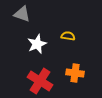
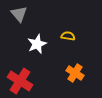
gray triangle: moved 3 px left; rotated 30 degrees clockwise
orange cross: rotated 24 degrees clockwise
red cross: moved 20 px left
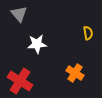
yellow semicircle: moved 20 px right, 3 px up; rotated 72 degrees clockwise
white star: rotated 18 degrees clockwise
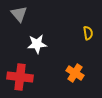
red cross: moved 4 px up; rotated 25 degrees counterclockwise
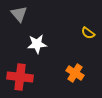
yellow semicircle: rotated 136 degrees clockwise
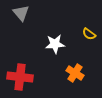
gray triangle: moved 2 px right, 1 px up
yellow semicircle: moved 1 px right, 1 px down
white star: moved 18 px right
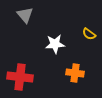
gray triangle: moved 4 px right, 2 px down
orange cross: rotated 24 degrees counterclockwise
